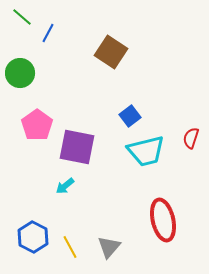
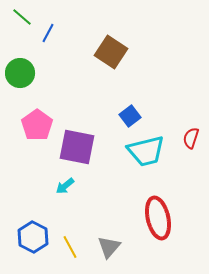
red ellipse: moved 5 px left, 2 px up
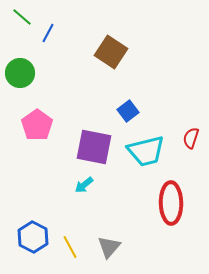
blue square: moved 2 px left, 5 px up
purple square: moved 17 px right
cyan arrow: moved 19 px right, 1 px up
red ellipse: moved 13 px right, 15 px up; rotated 12 degrees clockwise
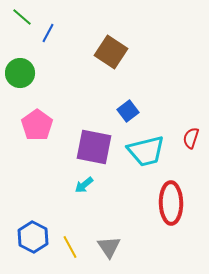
gray triangle: rotated 15 degrees counterclockwise
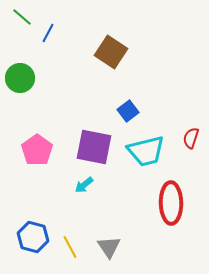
green circle: moved 5 px down
pink pentagon: moved 25 px down
blue hexagon: rotated 12 degrees counterclockwise
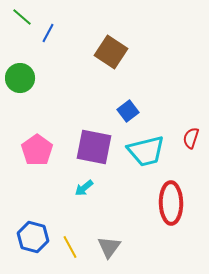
cyan arrow: moved 3 px down
gray triangle: rotated 10 degrees clockwise
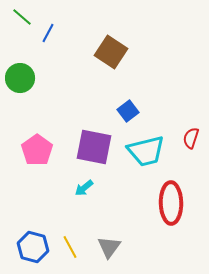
blue hexagon: moved 10 px down
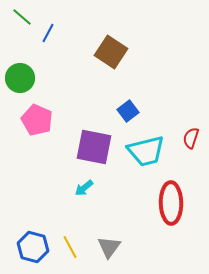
pink pentagon: moved 30 px up; rotated 12 degrees counterclockwise
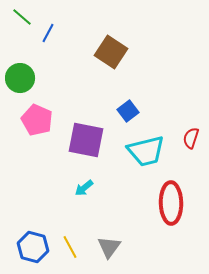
purple square: moved 8 px left, 7 px up
